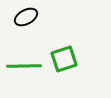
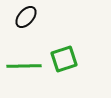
black ellipse: rotated 20 degrees counterclockwise
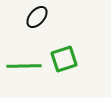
black ellipse: moved 11 px right
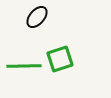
green square: moved 4 px left
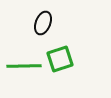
black ellipse: moved 6 px right, 6 px down; rotated 20 degrees counterclockwise
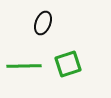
green square: moved 8 px right, 5 px down
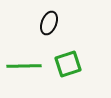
black ellipse: moved 6 px right
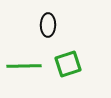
black ellipse: moved 1 px left, 2 px down; rotated 20 degrees counterclockwise
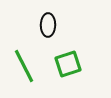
green line: rotated 64 degrees clockwise
